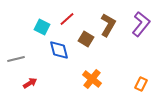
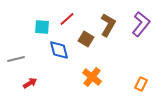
cyan square: rotated 21 degrees counterclockwise
orange cross: moved 2 px up
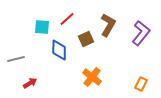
purple L-shape: moved 9 px down
brown square: rotated 35 degrees clockwise
blue diamond: rotated 15 degrees clockwise
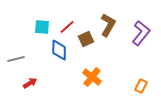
red line: moved 8 px down
orange rectangle: moved 2 px down
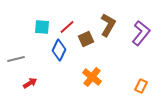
blue diamond: rotated 25 degrees clockwise
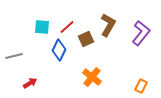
gray line: moved 2 px left, 3 px up
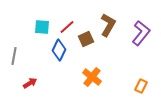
gray line: rotated 66 degrees counterclockwise
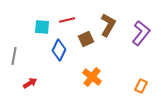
red line: moved 7 px up; rotated 28 degrees clockwise
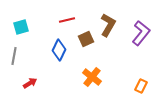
cyan square: moved 21 px left; rotated 21 degrees counterclockwise
